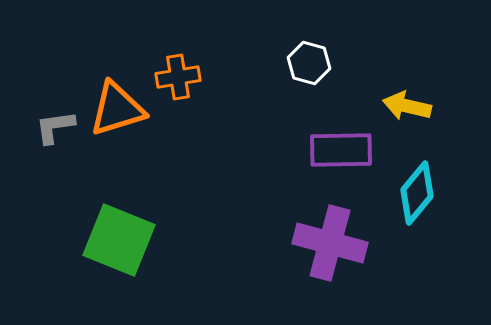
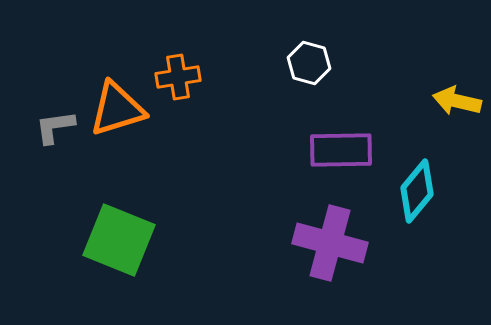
yellow arrow: moved 50 px right, 5 px up
cyan diamond: moved 2 px up
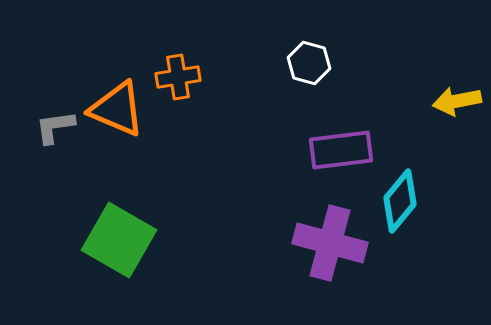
yellow arrow: rotated 24 degrees counterclockwise
orange triangle: rotated 40 degrees clockwise
purple rectangle: rotated 6 degrees counterclockwise
cyan diamond: moved 17 px left, 10 px down
green square: rotated 8 degrees clockwise
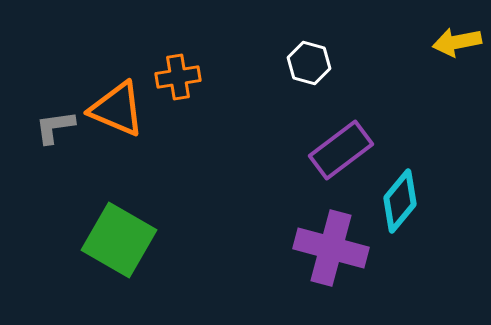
yellow arrow: moved 59 px up
purple rectangle: rotated 30 degrees counterclockwise
purple cross: moved 1 px right, 5 px down
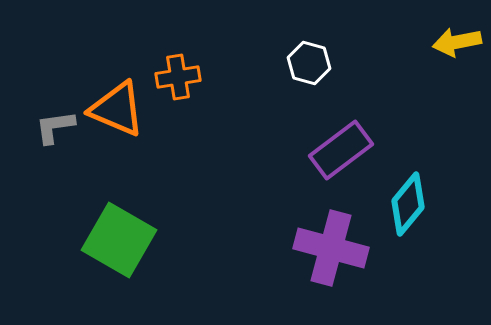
cyan diamond: moved 8 px right, 3 px down
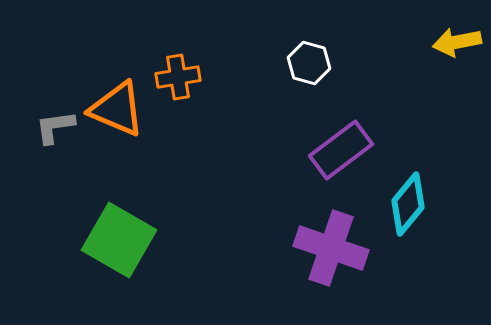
purple cross: rotated 4 degrees clockwise
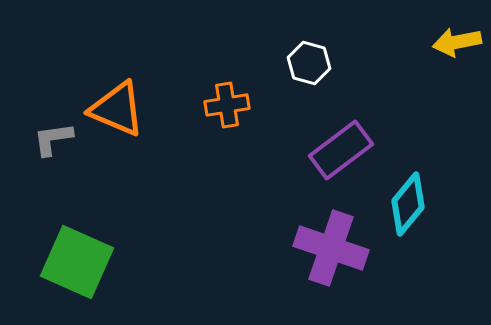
orange cross: moved 49 px right, 28 px down
gray L-shape: moved 2 px left, 12 px down
green square: moved 42 px left, 22 px down; rotated 6 degrees counterclockwise
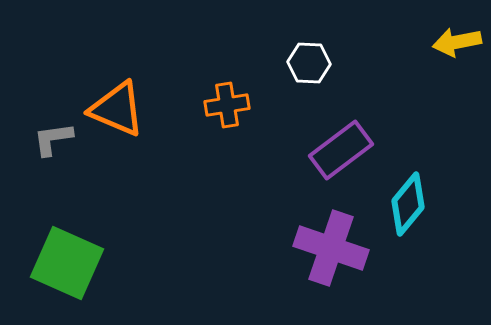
white hexagon: rotated 12 degrees counterclockwise
green square: moved 10 px left, 1 px down
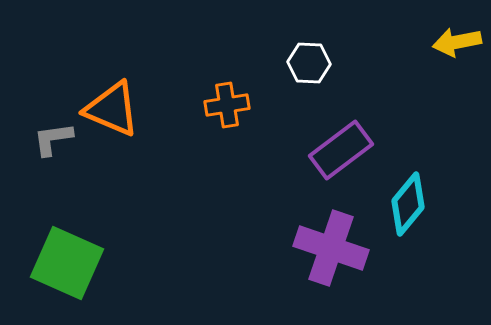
orange triangle: moved 5 px left
